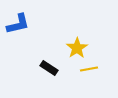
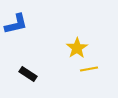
blue L-shape: moved 2 px left
black rectangle: moved 21 px left, 6 px down
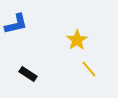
yellow star: moved 8 px up
yellow line: rotated 60 degrees clockwise
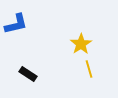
yellow star: moved 4 px right, 4 px down
yellow line: rotated 24 degrees clockwise
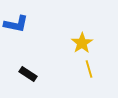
blue L-shape: rotated 25 degrees clockwise
yellow star: moved 1 px right, 1 px up
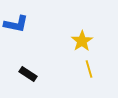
yellow star: moved 2 px up
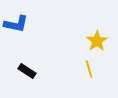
yellow star: moved 15 px right
black rectangle: moved 1 px left, 3 px up
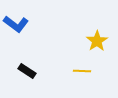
blue L-shape: rotated 25 degrees clockwise
yellow line: moved 7 px left, 2 px down; rotated 72 degrees counterclockwise
